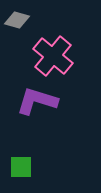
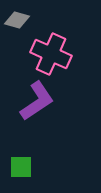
pink cross: moved 2 px left, 2 px up; rotated 15 degrees counterclockwise
purple L-shape: rotated 129 degrees clockwise
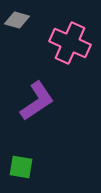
pink cross: moved 19 px right, 11 px up
green square: rotated 10 degrees clockwise
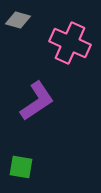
gray diamond: moved 1 px right
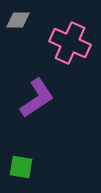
gray diamond: rotated 15 degrees counterclockwise
purple L-shape: moved 3 px up
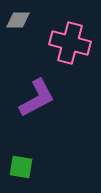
pink cross: rotated 9 degrees counterclockwise
purple L-shape: rotated 6 degrees clockwise
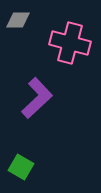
purple L-shape: rotated 15 degrees counterclockwise
green square: rotated 20 degrees clockwise
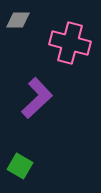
green square: moved 1 px left, 1 px up
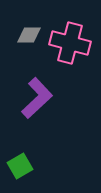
gray diamond: moved 11 px right, 15 px down
green square: rotated 30 degrees clockwise
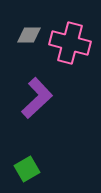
green square: moved 7 px right, 3 px down
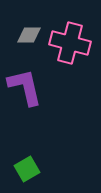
purple L-shape: moved 12 px left, 11 px up; rotated 60 degrees counterclockwise
